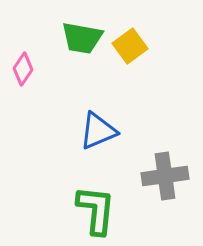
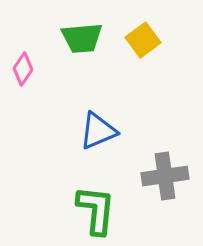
green trapezoid: rotated 15 degrees counterclockwise
yellow square: moved 13 px right, 6 px up
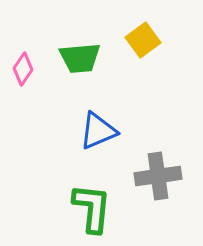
green trapezoid: moved 2 px left, 20 px down
gray cross: moved 7 px left
green L-shape: moved 4 px left, 2 px up
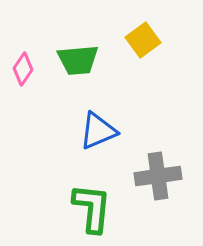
green trapezoid: moved 2 px left, 2 px down
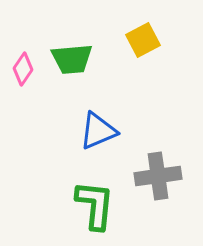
yellow square: rotated 8 degrees clockwise
green trapezoid: moved 6 px left, 1 px up
green L-shape: moved 3 px right, 3 px up
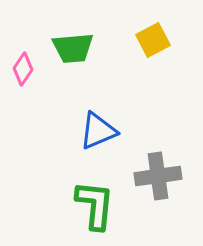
yellow square: moved 10 px right
green trapezoid: moved 1 px right, 11 px up
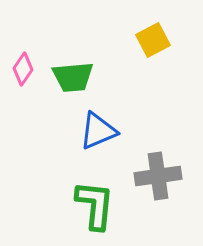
green trapezoid: moved 29 px down
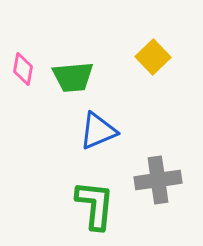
yellow square: moved 17 px down; rotated 16 degrees counterclockwise
pink diamond: rotated 24 degrees counterclockwise
gray cross: moved 4 px down
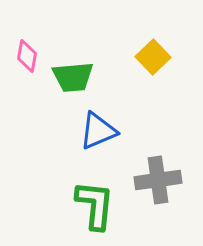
pink diamond: moved 4 px right, 13 px up
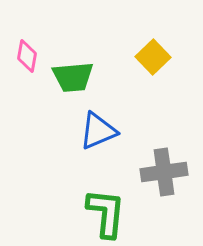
gray cross: moved 6 px right, 8 px up
green L-shape: moved 11 px right, 8 px down
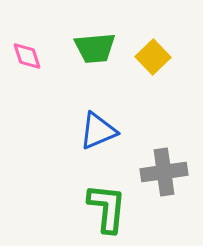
pink diamond: rotated 28 degrees counterclockwise
green trapezoid: moved 22 px right, 29 px up
green L-shape: moved 1 px right, 5 px up
